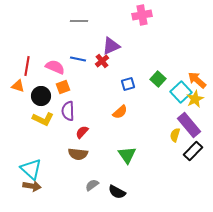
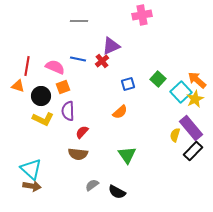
purple rectangle: moved 2 px right, 3 px down
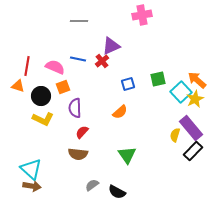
green square: rotated 35 degrees clockwise
purple semicircle: moved 7 px right, 3 px up
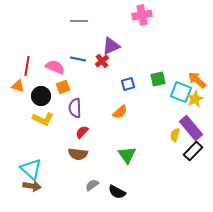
cyan square: rotated 25 degrees counterclockwise
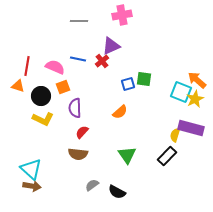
pink cross: moved 20 px left
green square: moved 14 px left; rotated 21 degrees clockwise
purple rectangle: rotated 35 degrees counterclockwise
black rectangle: moved 26 px left, 5 px down
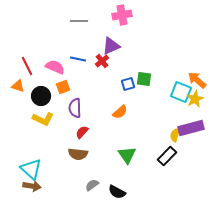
red line: rotated 36 degrees counterclockwise
purple rectangle: rotated 30 degrees counterclockwise
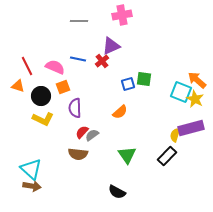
yellow star: rotated 18 degrees counterclockwise
gray semicircle: moved 50 px up
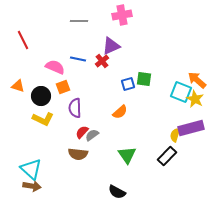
red line: moved 4 px left, 26 px up
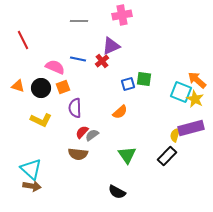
black circle: moved 8 px up
yellow L-shape: moved 2 px left, 1 px down
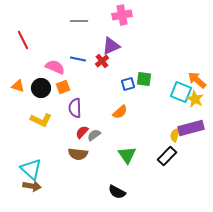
gray semicircle: moved 2 px right
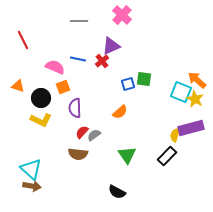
pink cross: rotated 36 degrees counterclockwise
black circle: moved 10 px down
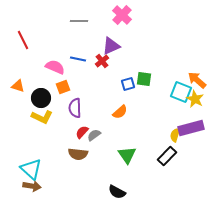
yellow L-shape: moved 1 px right, 3 px up
